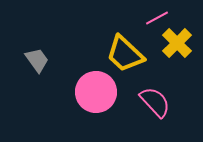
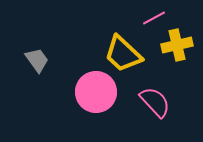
pink line: moved 3 px left
yellow cross: moved 2 px down; rotated 32 degrees clockwise
yellow trapezoid: moved 2 px left
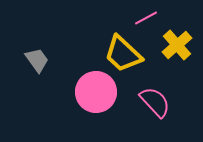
pink line: moved 8 px left
yellow cross: rotated 28 degrees counterclockwise
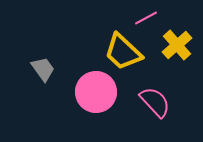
yellow trapezoid: moved 2 px up
gray trapezoid: moved 6 px right, 9 px down
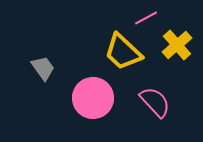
gray trapezoid: moved 1 px up
pink circle: moved 3 px left, 6 px down
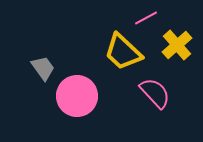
pink circle: moved 16 px left, 2 px up
pink semicircle: moved 9 px up
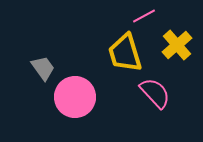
pink line: moved 2 px left, 2 px up
yellow trapezoid: moved 2 px right, 1 px down; rotated 30 degrees clockwise
pink circle: moved 2 px left, 1 px down
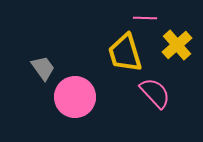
pink line: moved 1 px right, 2 px down; rotated 30 degrees clockwise
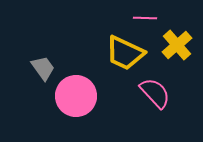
yellow trapezoid: rotated 48 degrees counterclockwise
pink circle: moved 1 px right, 1 px up
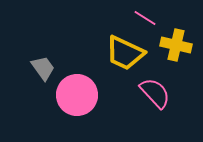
pink line: rotated 30 degrees clockwise
yellow cross: moved 1 px left; rotated 36 degrees counterclockwise
pink circle: moved 1 px right, 1 px up
